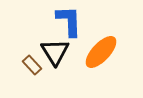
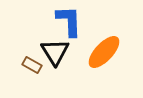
orange ellipse: moved 3 px right
brown rectangle: rotated 18 degrees counterclockwise
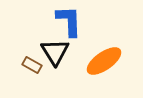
orange ellipse: moved 9 px down; rotated 12 degrees clockwise
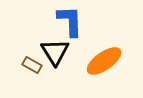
blue L-shape: moved 1 px right
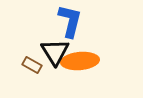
blue L-shape: rotated 16 degrees clockwise
orange ellipse: moved 24 px left; rotated 30 degrees clockwise
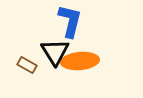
brown rectangle: moved 5 px left
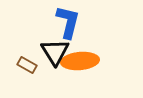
blue L-shape: moved 2 px left, 1 px down
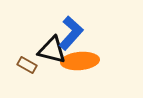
blue L-shape: moved 3 px right, 11 px down; rotated 28 degrees clockwise
black triangle: moved 3 px left, 2 px up; rotated 44 degrees counterclockwise
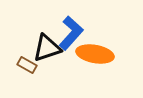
black triangle: moved 5 px left, 2 px up; rotated 32 degrees counterclockwise
orange ellipse: moved 15 px right, 7 px up; rotated 15 degrees clockwise
